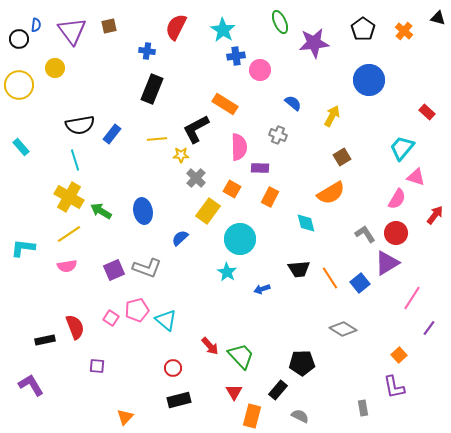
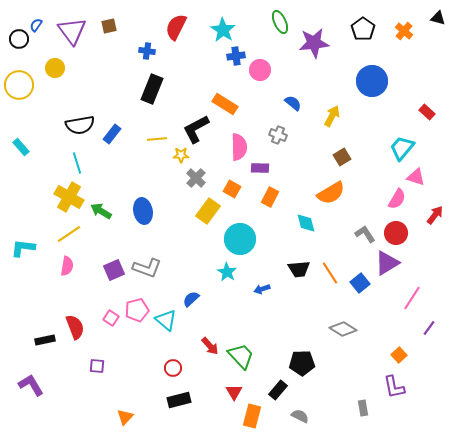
blue semicircle at (36, 25): rotated 152 degrees counterclockwise
blue circle at (369, 80): moved 3 px right, 1 px down
cyan line at (75, 160): moved 2 px right, 3 px down
blue semicircle at (180, 238): moved 11 px right, 61 px down
pink semicircle at (67, 266): rotated 72 degrees counterclockwise
orange line at (330, 278): moved 5 px up
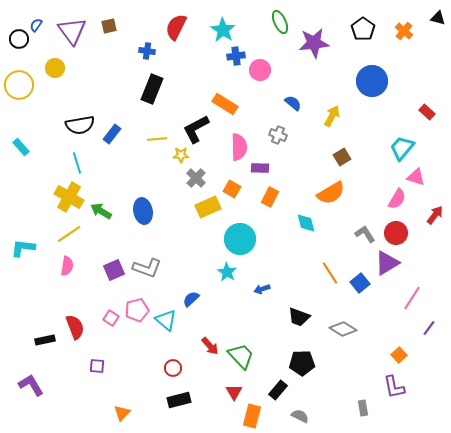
yellow rectangle at (208, 211): moved 4 px up; rotated 30 degrees clockwise
black trapezoid at (299, 269): moved 48 px down; rotated 25 degrees clockwise
orange triangle at (125, 417): moved 3 px left, 4 px up
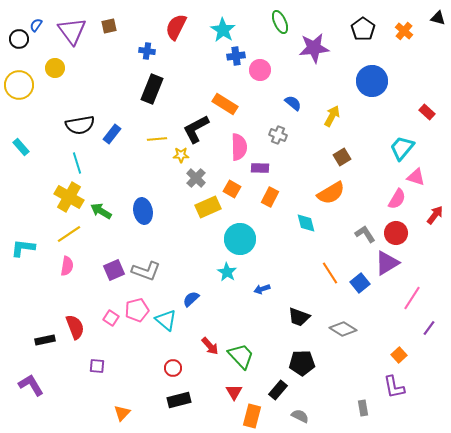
purple star at (314, 43): moved 5 px down
gray L-shape at (147, 268): moved 1 px left, 3 px down
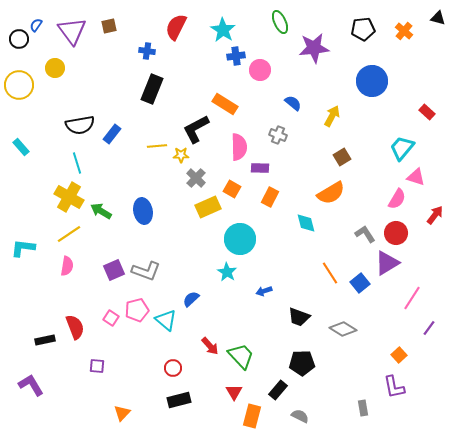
black pentagon at (363, 29): rotated 30 degrees clockwise
yellow line at (157, 139): moved 7 px down
blue arrow at (262, 289): moved 2 px right, 2 px down
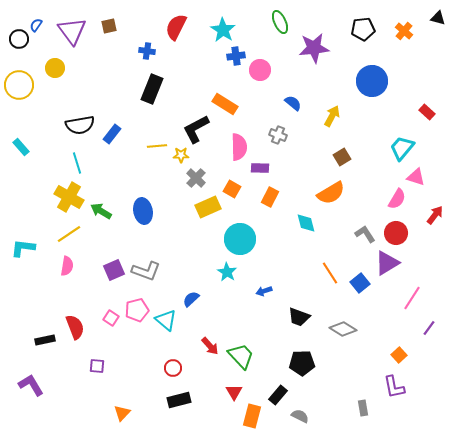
black rectangle at (278, 390): moved 5 px down
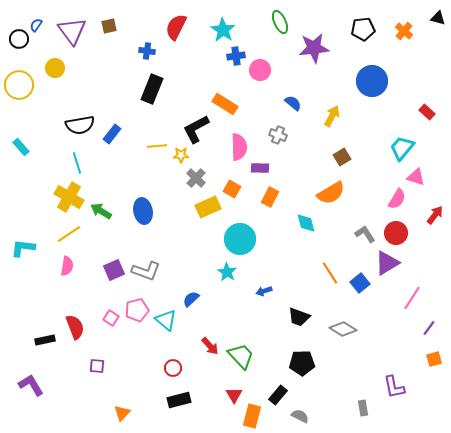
orange square at (399, 355): moved 35 px right, 4 px down; rotated 28 degrees clockwise
red triangle at (234, 392): moved 3 px down
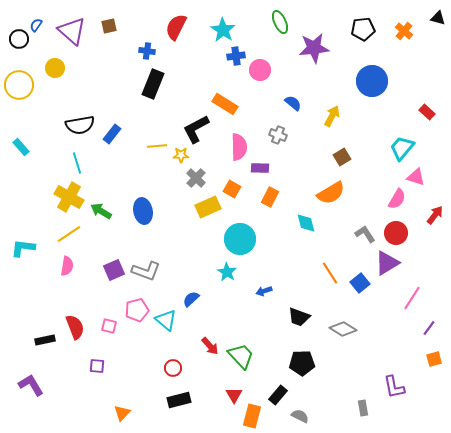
purple triangle at (72, 31): rotated 12 degrees counterclockwise
black rectangle at (152, 89): moved 1 px right, 5 px up
pink square at (111, 318): moved 2 px left, 8 px down; rotated 21 degrees counterclockwise
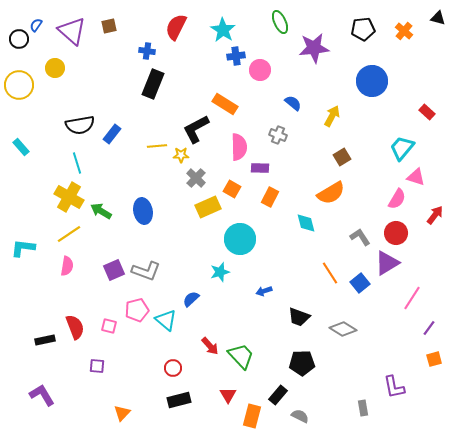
gray L-shape at (365, 234): moved 5 px left, 3 px down
cyan star at (227, 272): moved 7 px left; rotated 24 degrees clockwise
purple L-shape at (31, 385): moved 11 px right, 10 px down
red triangle at (234, 395): moved 6 px left
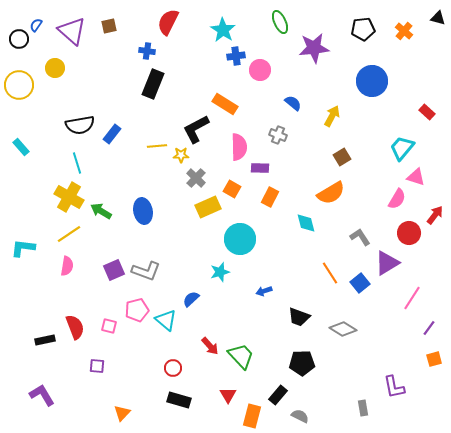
red semicircle at (176, 27): moved 8 px left, 5 px up
red circle at (396, 233): moved 13 px right
black rectangle at (179, 400): rotated 30 degrees clockwise
